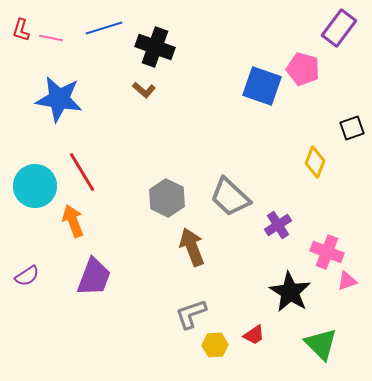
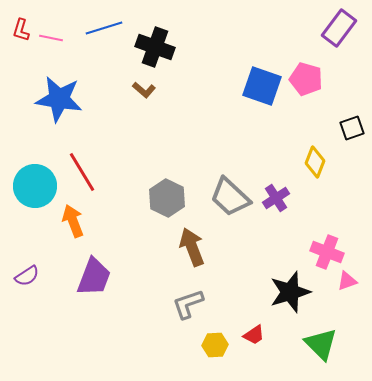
pink pentagon: moved 3 px right, 10 px down
purple cross: moved 2 px left, 27 px up
black star: rotated 24 degrees clockwise
gray L-shape: moved 3 px left, 10 px up
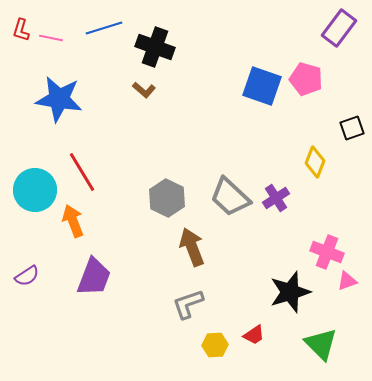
cyan circle: moved 4 px down
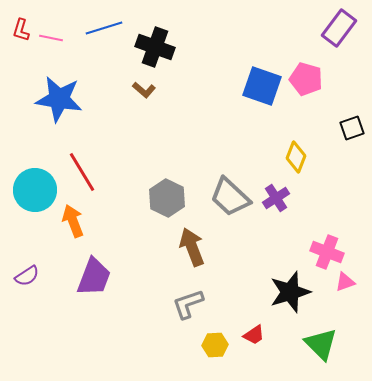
yellow diamond: moved 19 px left, 5 px up
pink triangle: moved 2 px left, 1 px down
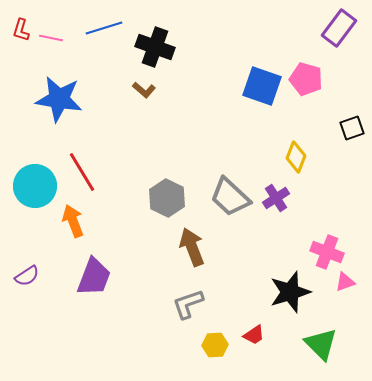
cyan circle: moved 4 px up
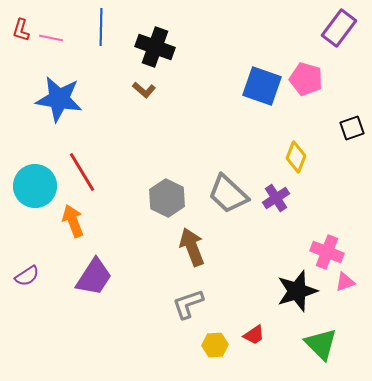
blue line: moved 3 px left, 1 px up; rotated 72 degrees counterclockwise
gray trapezoid: moved 2 px left, 3 px up
purple trapezoid: rotated 12 degrees clockwise
black star: moved 7 px right, 1 px up
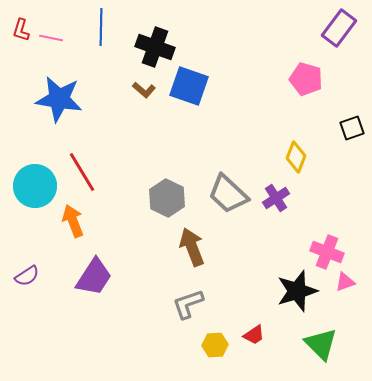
blue square: moved 73 px left
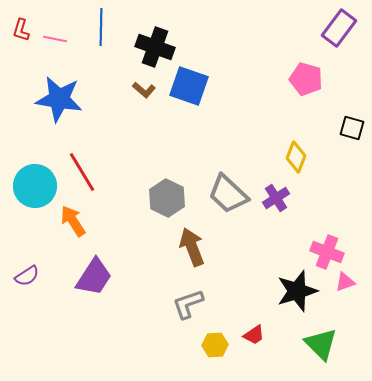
pink line: moved 4 px right, 1 px down
black square: rotated 35 degrees clockwise
orange arrow: rotated 12 degrees counterclockwise
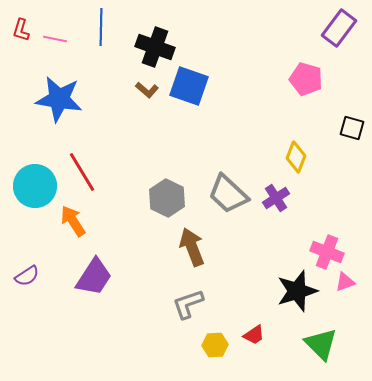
brown L-shape: moved 3 px right
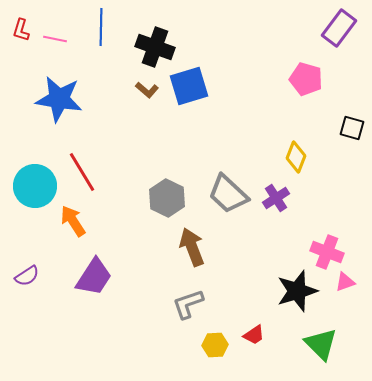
blue square: rotated 36 degrees counterclockwise
